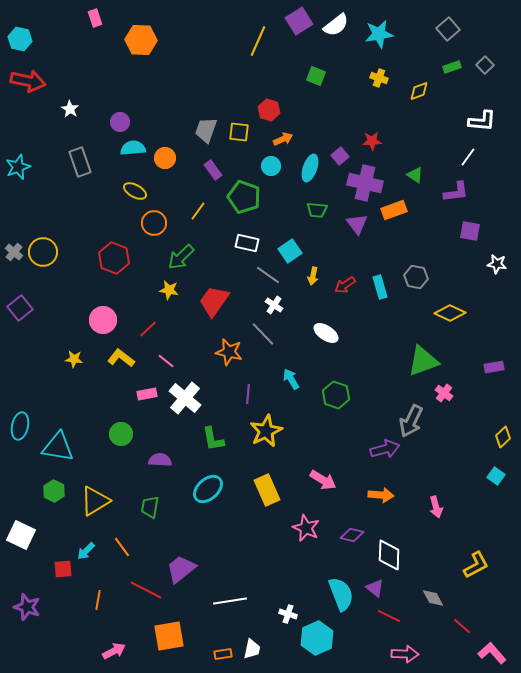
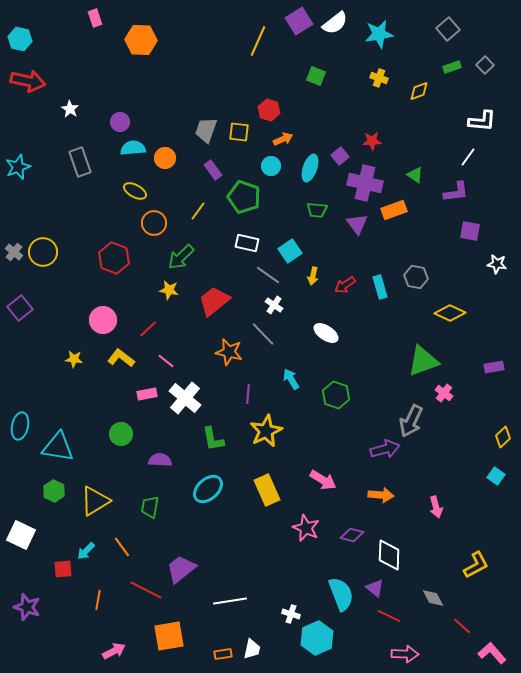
white semicircle at (336, 25): moved 1 px left, 2 px up
red trapezoid at (214, 301): rotated 16 degrees clockwise
white cross at (288, 614): moved 3 px right
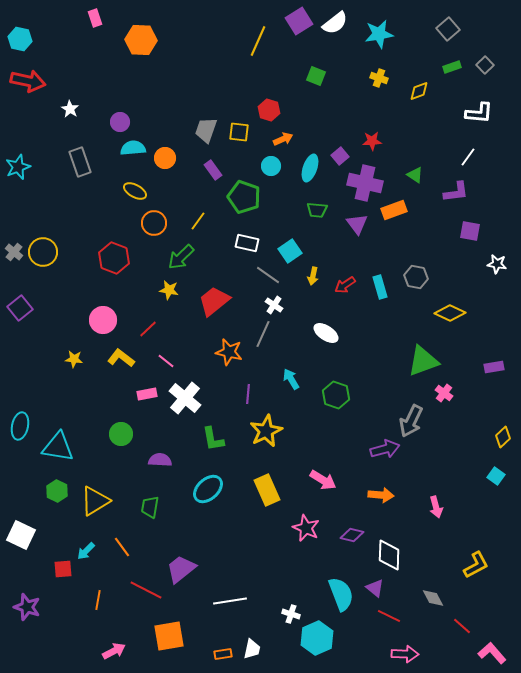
white L-shape at (482, 121): moved 3 px left, 8 px up
yellow line at (198, 211): moved 10 px down
gray line at (263, 334): rotated 68 degrees clockwise
green hexagon at (54, 491): moved 3 px right
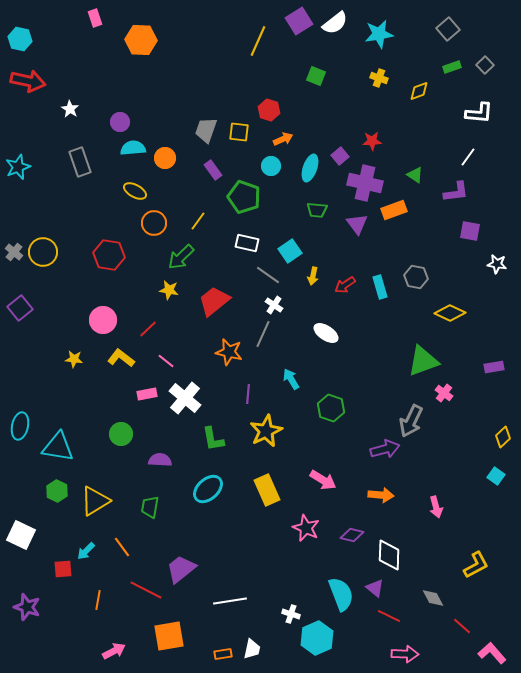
red hexagon at (114, 258): moved 5 px left, 3 px up; rotated 12 degrees counterclockwise
green hexagon at (336, 395): moved 5 px left, 13 px down
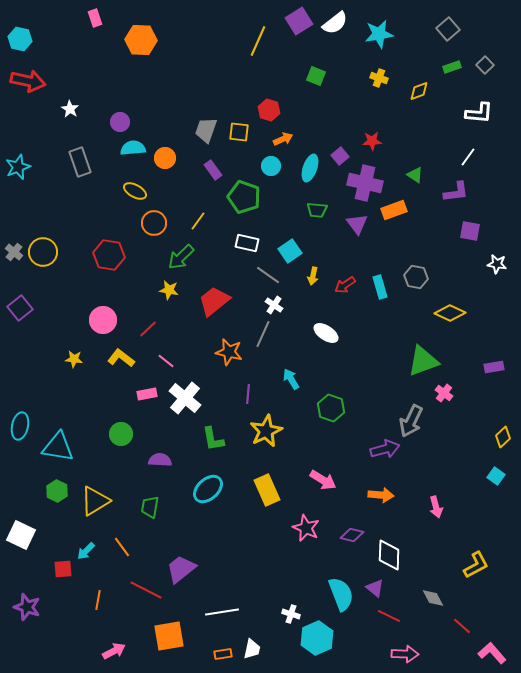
white line at (230, 601): moved 8 px left, 11 px down
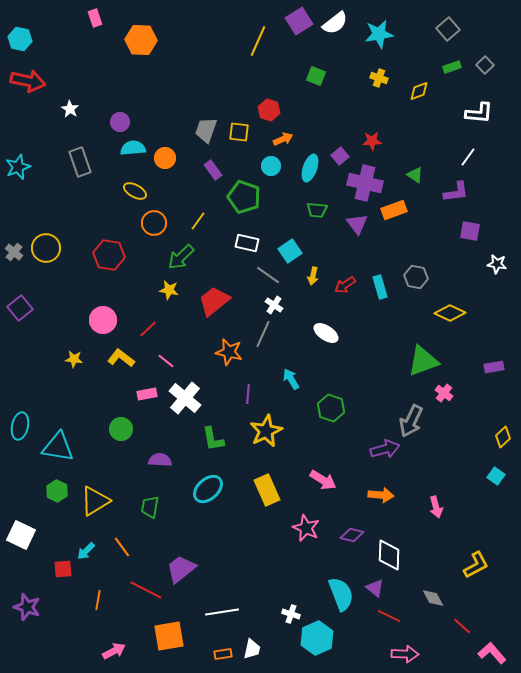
yellow circle at (43, 252): moved 3 px right, 4 px up
green circle at (121, 434): moved 5 px up
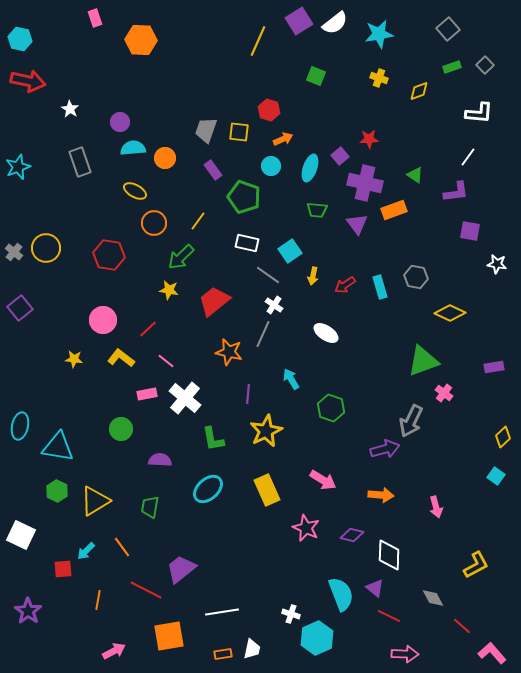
red star at (372, 141): moved 3 px left, 2 px up
purple star at (27, 607): moved 1 px right, 4 px down; rotated 16 degrees clockwise
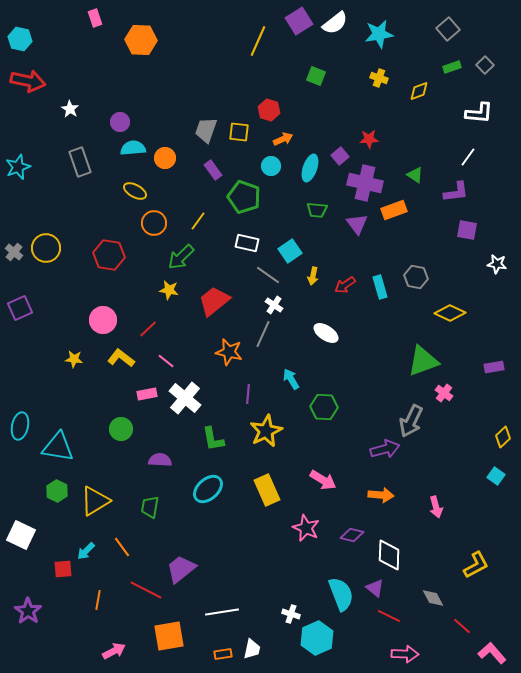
purple square at (470, 231): moved 3 px left, 1 px up
purple square at (20, 308): rotated 15 degrees clockwise
green hexagon at (331, 408): moved 7 px left, 1 px up; rotated 16 degrees counterclockwise
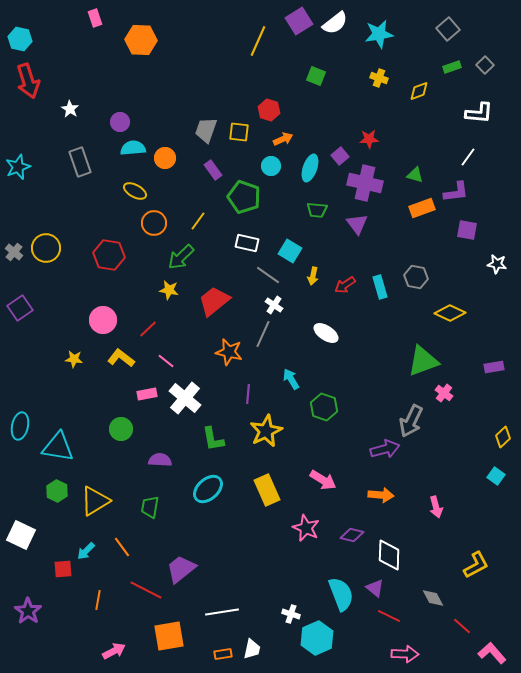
red arrow at (28, 81): rotated 60 degrees clockwise
green triangle at (415, 175): rotated 18 degrees counterclockwise
orange rectangle at (394, 210): moved 28 px right, 2 px up
cyan square at (290, 251): rotated 25 degrees counterclockwise
purple square at (20, 308): rotated 10 degrees counterclockwise
green hexagon at (324, 407): rotated 16 degrees clockwise
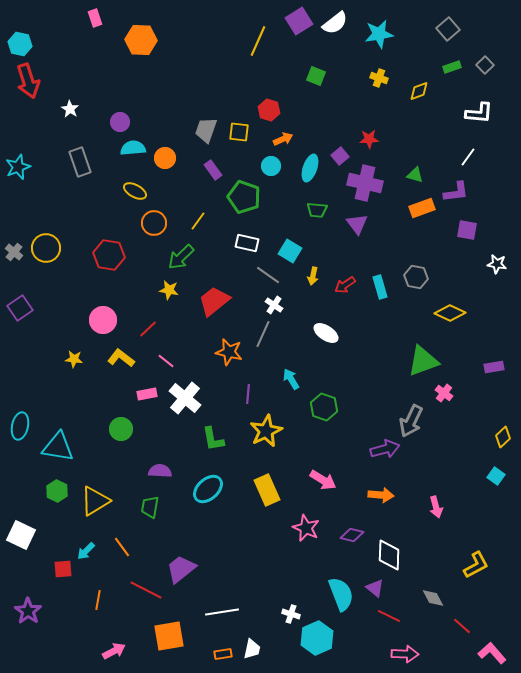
cyan hexagon at (20, 39): moved 5 px down
purple semicircle at (160, 460): moved 11 px down
